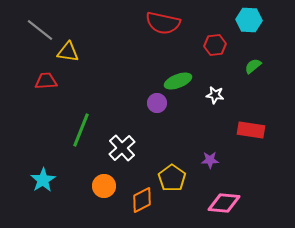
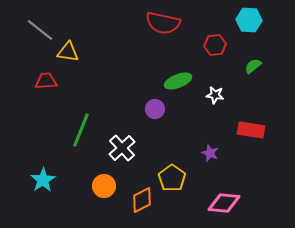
purple circle: moved 2 px left, 6 px down
purple star: moved 7 px up; rotated 24 degrees clockwise
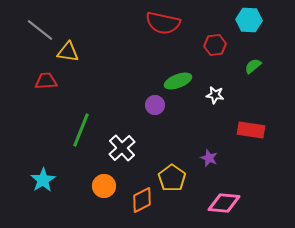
purple circle: moved 4 px up
purple star: moved 1 px left, 5 px down
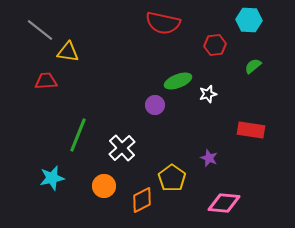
white star: moved 7 px left, 1 px up; rotated 24 degrees counterclockwise
green line: moved 3 px left, 5 px down
cyan star: moved 9 px right, 2 px up; rotated 20 degrees clockwise
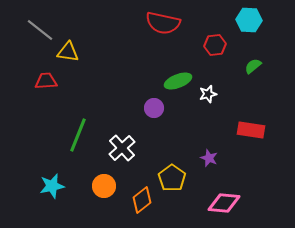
purple circle: moved 1 px left, 3 px down
cyan star: moved 8 px down
orange diamond: rotated 12 degrees counterclockwise
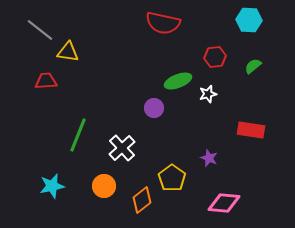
red hexagon: moved 12 px down
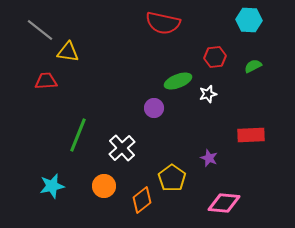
green semicircle: rotated 12 degrees clockwise
red rectangle: moved 5 px down; rotated 12 degrees counterclockwise
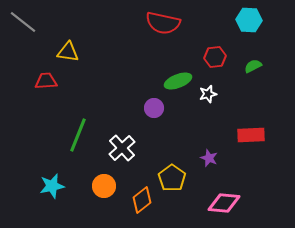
gray line: moved 17 px left, 8 px up
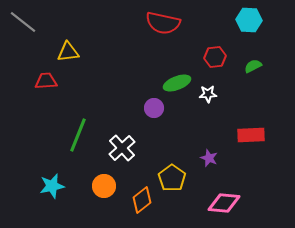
yellow triangle: rotated 15 degrees counterclockwise
green ellipse: moved 1 px left, 2 px down
white star: rotated 12 degrees clockwise
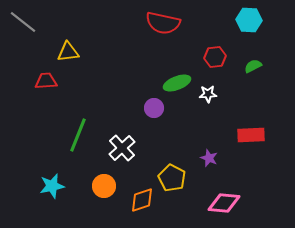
yellow pentagon: rotated 8 degrees counterclockwise
orange diamond: rotated 20 degrees clockwise
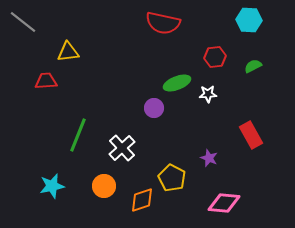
red rectangle: rotated 64 degrees clockwise
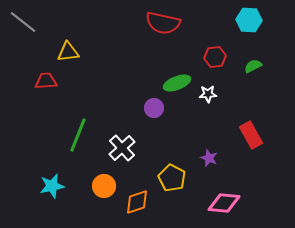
orange diamond: moved 5 px left, 2 px down
